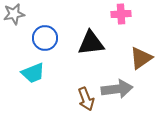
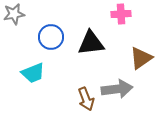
blue circle: moved 6 px right, 1 px up
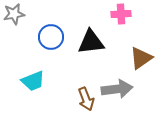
black triangle: moved 1 px up
cyan trapezoid: moved 8 px down
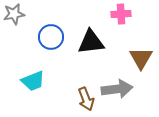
brown triangle: rotated 25 degrees counterclockwise
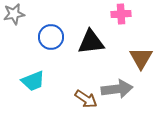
brown arrow: rotated 35 degrees counterclockwise
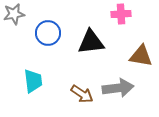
blue circle: moved 3 px left, 4 px up
brown triangle: moved 2 px up; rotated 50 degrees counterclockwise
cyan trapezoid: rotated 75 degrees counterclockwise
gray arrow: moved 1 px right, 1 px up
brown arrow: moved 4 px left, 5 px up
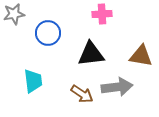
pink cross: moved 19 px left
black triangle: moved 12 px down
gray arrow: moved 1 px left, 1 px up
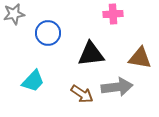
pink cross: moved 11 px right
brown triangle: moved 1 px left, 2 px down
cyan trapezoid: rotated 50 degrees clockwise
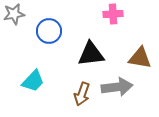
blue circle: moved 1 px right, 2 px up
brown arrow: rotated 75 degrees clockwise
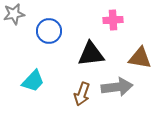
pink cross: moved 6 px down
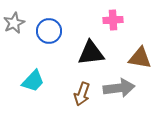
gray star: moved 9 px down; rotated 15 degrees counterclockwise
black triangle: moved 1 px up
gray arrow: moved 2 px right, 1 px down
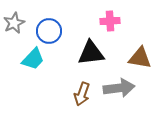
pink cross: moved 3 px left, 1 px down
cyan trapezoid: moved 22 px up
